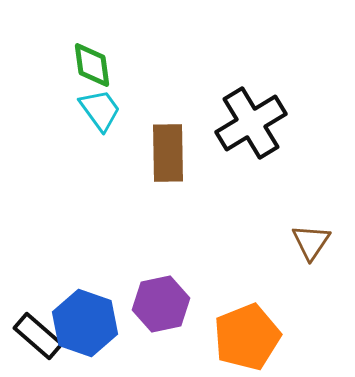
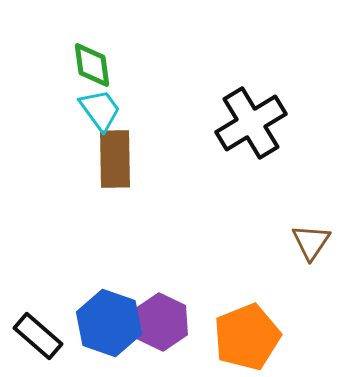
brown rectangle: moved 53 px left, 6 px down
purple hexagon: moved 18 px down; rotated 22 degrees counterclockwise
blue hexagon: moved 24 px right
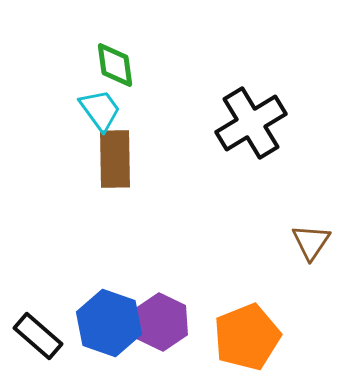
green diamond: moved 23 px right
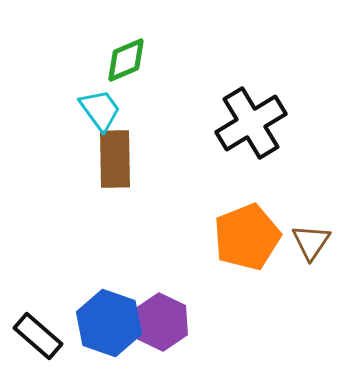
green diamond: moved 11 px right, 5 px up; rotated 75 degrees clockwise
orange pentagon: moved 100 px up
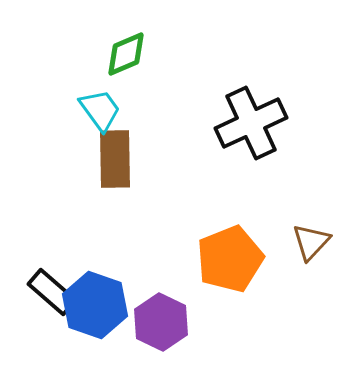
green diamond: moved 6 px up
black cross: rotated 6 degrees clockwise
orange pentagon: moved 17 px left, 22 px down
brown triangle: rotated 9 degrees clockwise
blue hexagon: moved 14 px left, 18 px up
black rectangle: moved 14 px right, 44 px up
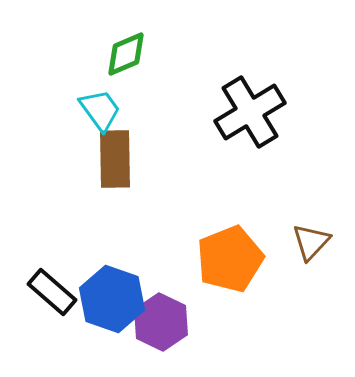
black cross: moved 1 px left, 11 px up; rotated 6 degrees counterclockwise
blue hexagon: moved 17 px right, 6 px up
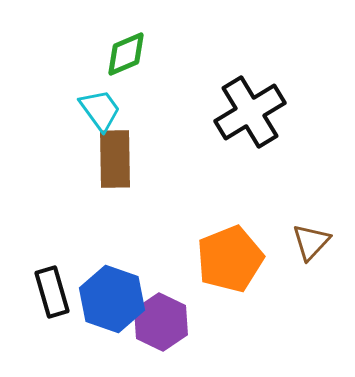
black rectangle: rotated 33 degrees clockwise
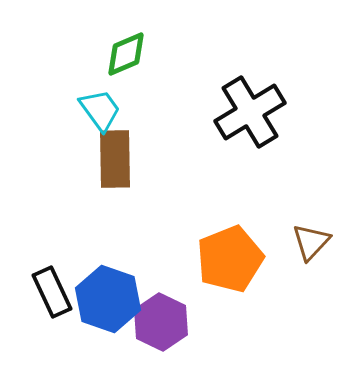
black rectangle: rotated 9 degrees counterclockwise
blue hexagon: moved 4 px left
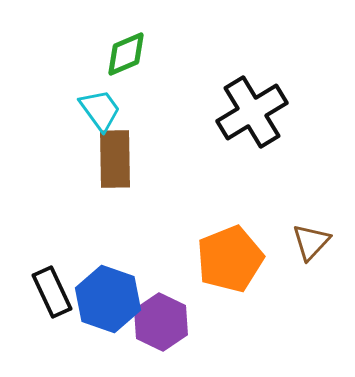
black cross: moved 2 px right
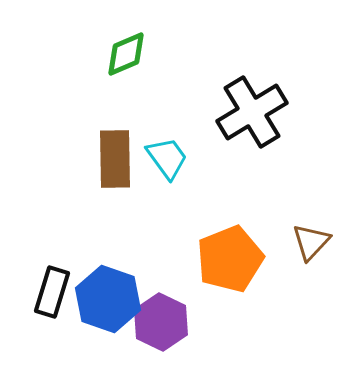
cyan trapezoid: moved 67 px right, 48 px down
black rectangle: rotated 42 degrees clockwise
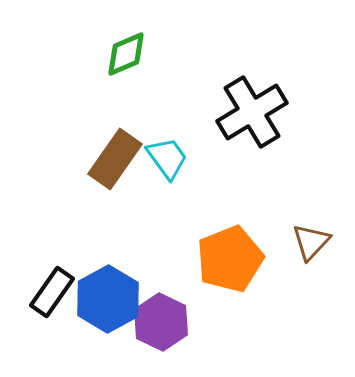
brown rectangle: rotated 36 degrees clockwise
black rectangle: rotated 18 degrees clockwise
blue hexagon: rotated 12 degrees clockwise
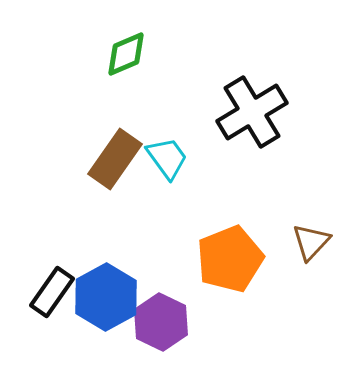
blue hexagon: moved 2 px left, 2 px up
